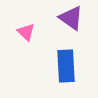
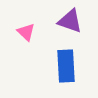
purple triangle: moved 1 px left, 3 px down; rotated 16 degrees counterclockwise
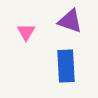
pink triangle: rotated 18 degrees clockwise
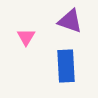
pink triangle: moved 5 px down
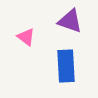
pink triangle: rotated 24 degrees counterclockwise
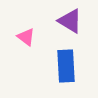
purple triangle: rotated 12 degrees clockwise
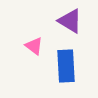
pink triangle: moved 8 px right, 9 px down
